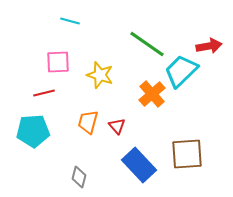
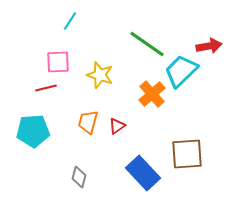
cyan line: rotated 72 degrees counterclockwise
red line: moved 2 px right, 5 px up
red triangle: rotated 36 degrees clockwise
blue rectangle: moved 4 px right, 8 px down
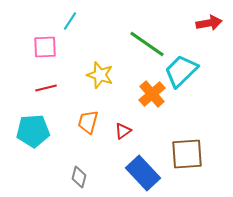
red arrow: moved 23 px up
pink square: moved 13 px left, 15 px up
red triangle: moved 6 px right, 5 px down
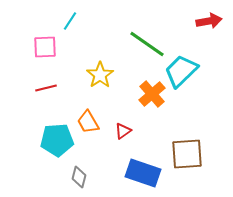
red arrow: moved 2 px up
yellow star: rotated 20 degrees clockwise
orange trapezoid: rotated 45 degrees counterclockwise
cyan pentagon: moved 24 px right, 9 px down
blue rectangle: rotated 28 degrees counterclockwise
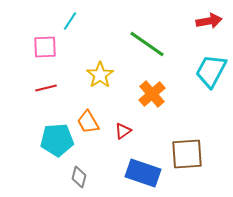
cyan trapezoid: moved 30 px right; rotated 18 degrees counterclockwise
